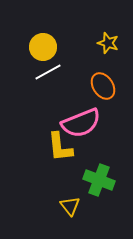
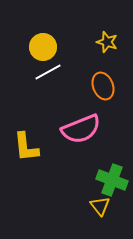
yellow star: moved 1 px left, 1 px up
orange ellipse: rotated 12 degrees clockwise
pink semicircle: moved 6 px down
yellow L-shape: moved 34 px left
green cross: moved 13 px right
yellow triangle: moved 30 px right
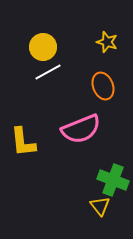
yellow L-shape: moved 3 px left, 5 px up
green cross: moved 1 px right
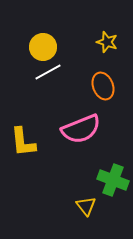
yellow triangle: moved 14 px left
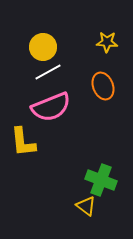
yellow star: rotated 15 degrees counterclockwise
pink semicircle: moved 30 px left, 22 px up
green cross: moved 12 px left
yellow triangle: rotated 15 degrees counterclockwise
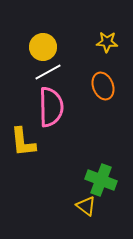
pink semicircle: rotated 69 degrees counterclockwise
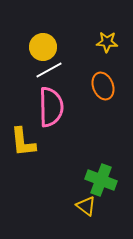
white line: moved 1 px right, 2 px up
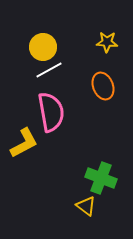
pink semicircle: moved 5 px down; rotated 9 degrees counterclockwise
yellow L-shape: moved 1 px right, 1 px down; rotated 112 degrees counterclockwise
green cross: moved 2 px up
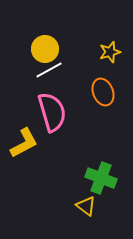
yellow star: moved 3 px right, 10 px down; rotated 20 degrees counterclockwise
yellow circle: moved 2 px right, 2 px down
orange ellipse: moved 6 px down
pink semicircle: moved 1 px right; rotated 6 degrees counterclockwise
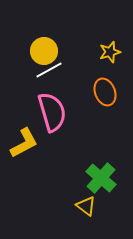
yellow circle: moved 1 px left, 2 px down
orange ellipse: moved 2 px right
green cross: rotated 20 degrees clockwise
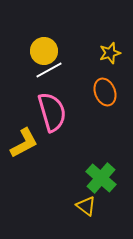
yellow star: moved 1 px down
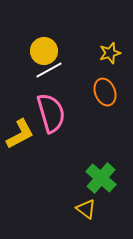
pink semicircle: moved 1 px left, 1 px down
yellow L-shape: moved 4 px left, 9 px up
yellow triangle: moved 3 px down
